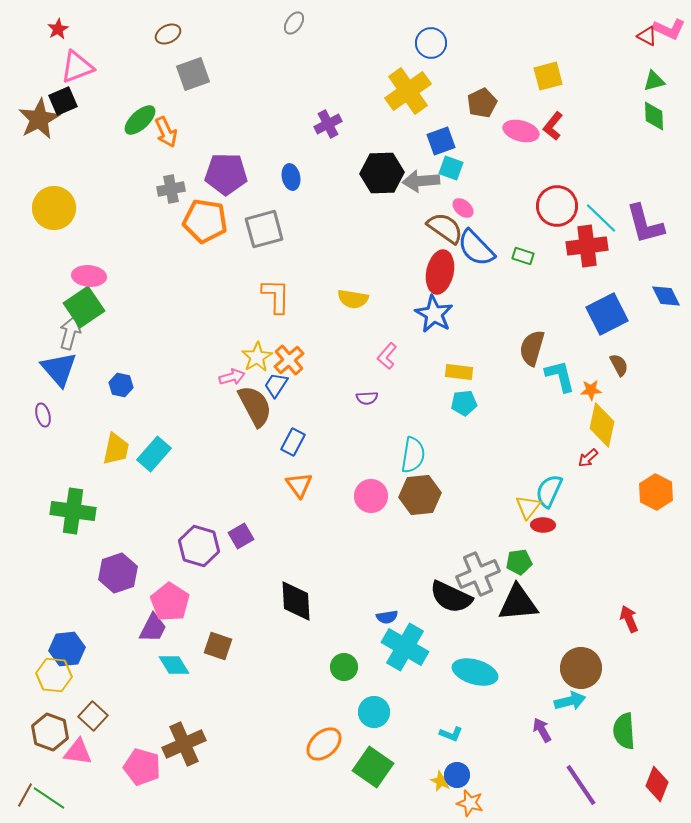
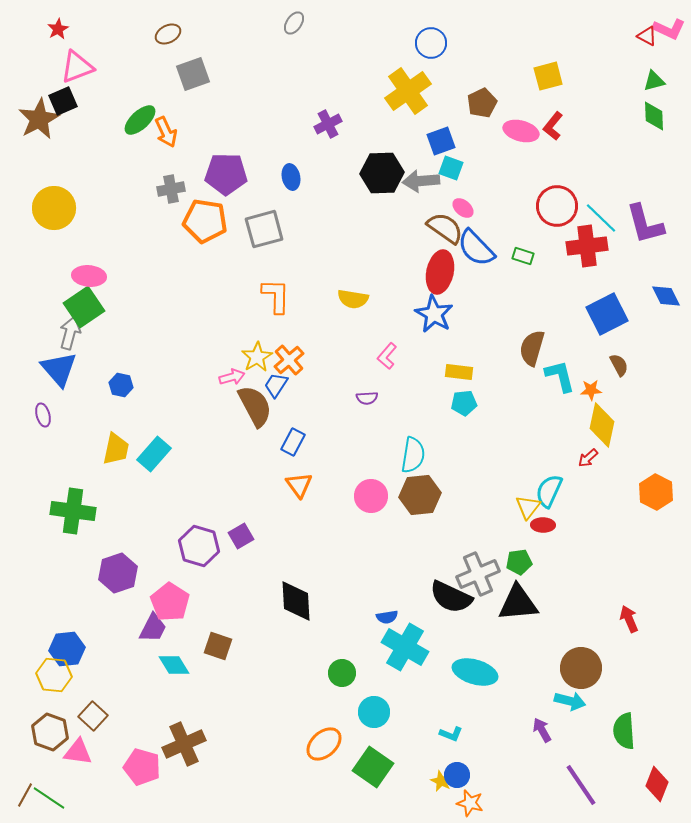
green circle at (344, 667): moved 2 px left, 6 px down
cyan arrow at (570, 701): rotated 28 degrees clockwise
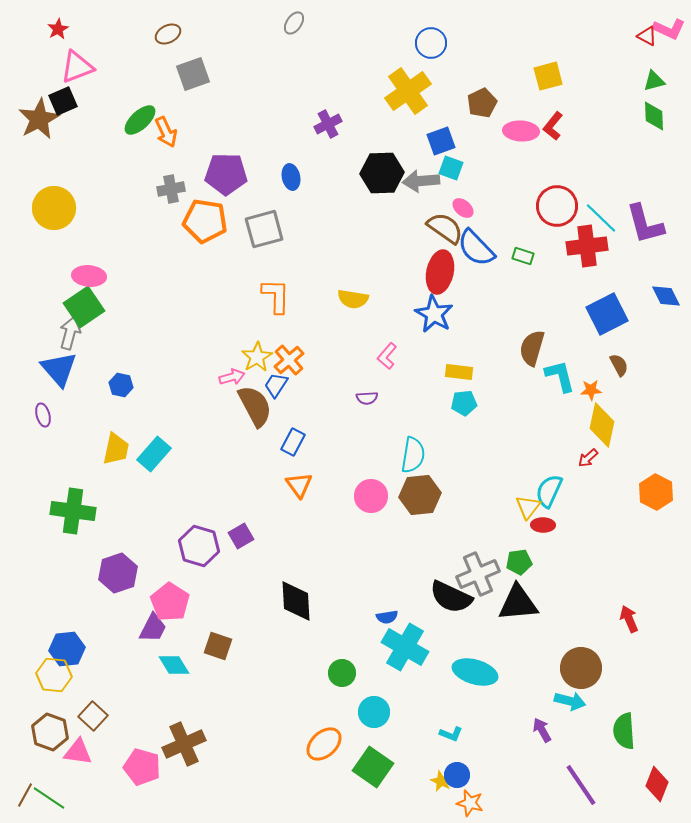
pink ellipse at (521, 131): rotated 12 degrees counterclockwise
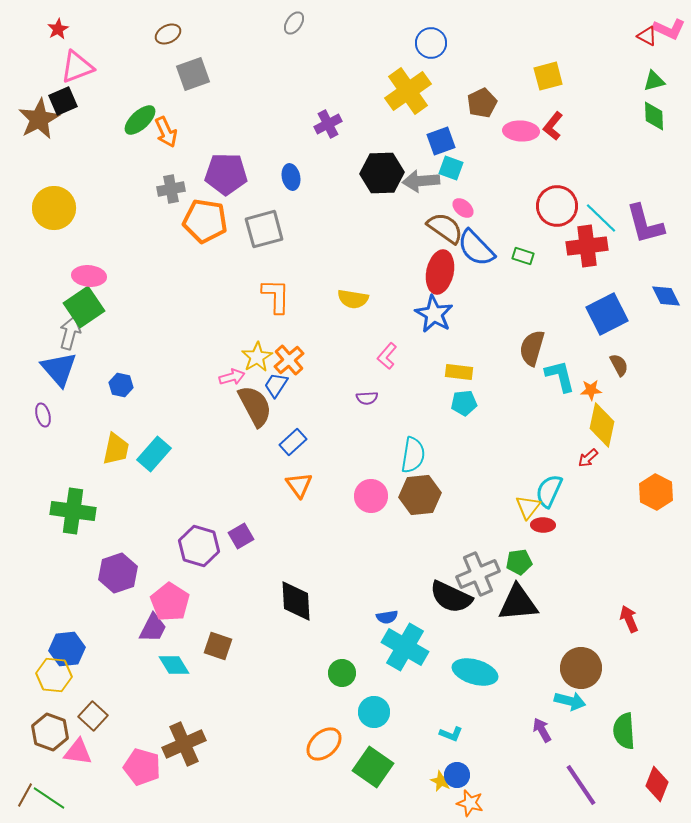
blue rectangle at (293, 442): rotated 20 degrees clockwise
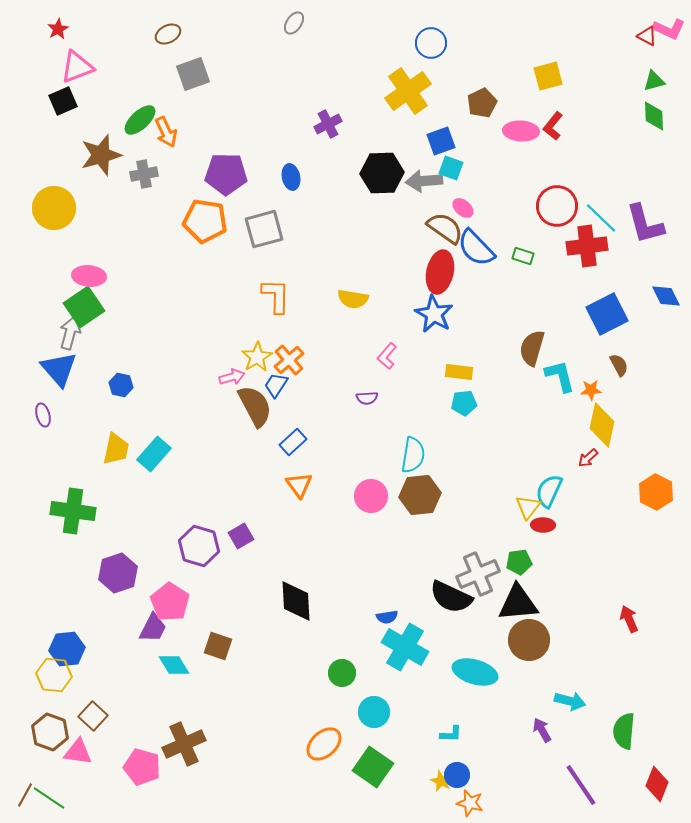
brown star at (39, 119): moved 62 px right, 36 px down; rotated 12 degrees clockwise
gray arrow at (421, 181): moved 3 px right
gray cross at (171, 189): moved 27 px left, 15 px up
brown circle at (581, 668): moved 52 px left, 28 px up
green semicircle at (624, 731): rotated 9 degrees clockwise
cyan L-shape at (451, 734): rotated 20 degrees counterclockwise
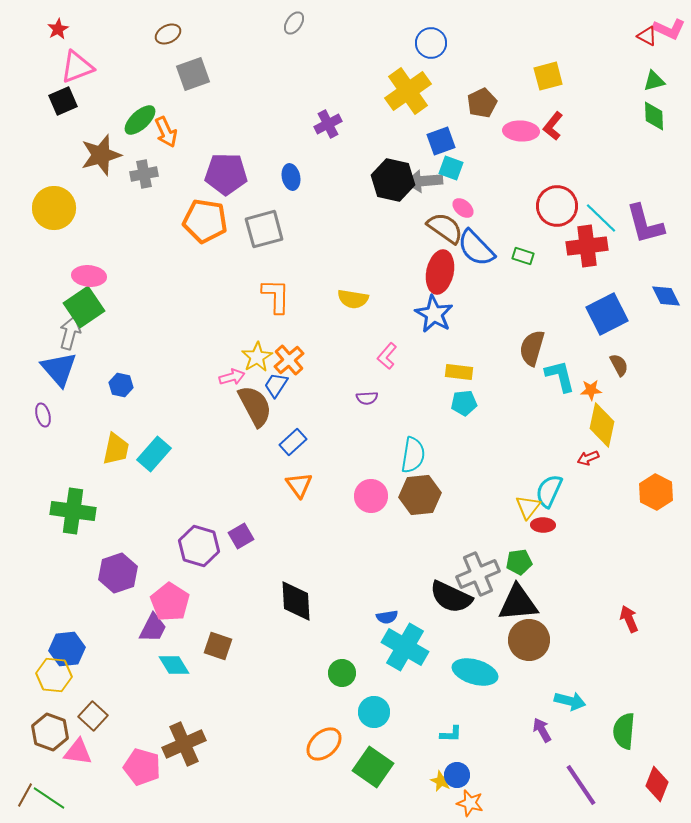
black hexagon at (382, 173): moved 11 px right, 7 px down; rotated 15 degrees clockwise
red arrow at (588, 458): rotated 20 degrees clockwise
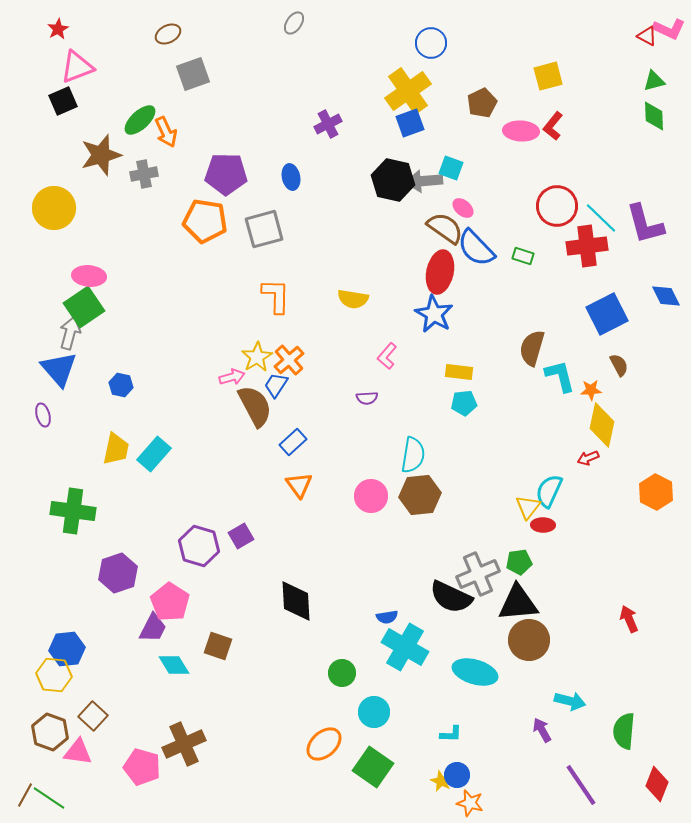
blue square at (441, 141): moved 31 px left, 18 px up
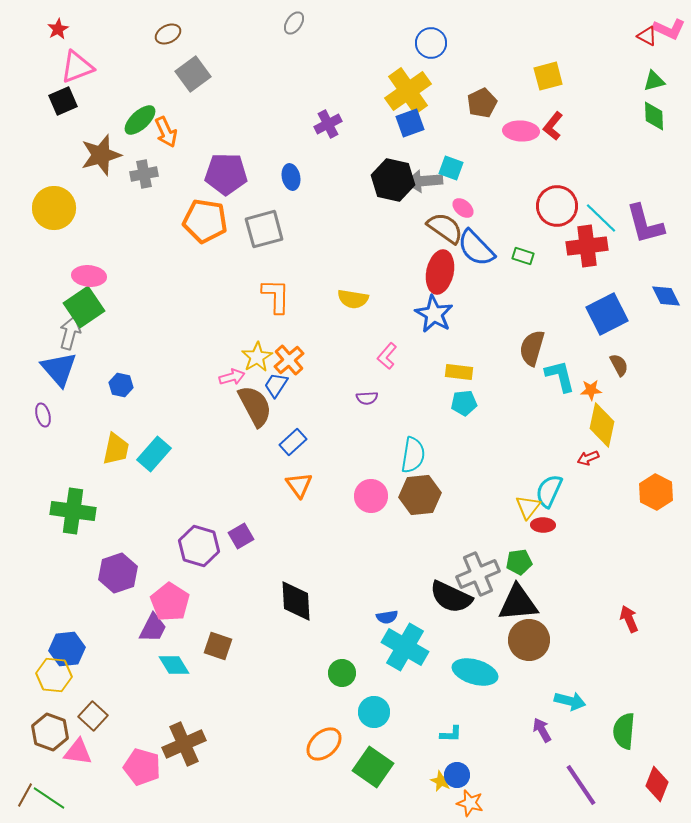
gray square at (193, 74): rotated 16 degrees counterclockwise
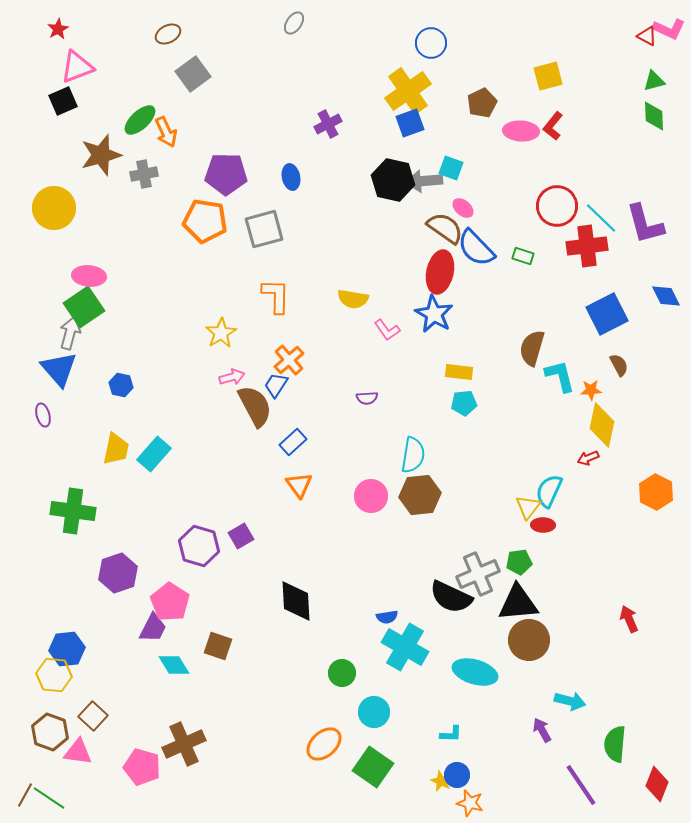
pink L-shape at (387, 356): moved 26 px up; rotated 76 degrees counterclockwise
yellow star at (257, 357): moved 36 px left, 24 px up
green semicircle at (624, 731): moved 9 px left, 13 px down
